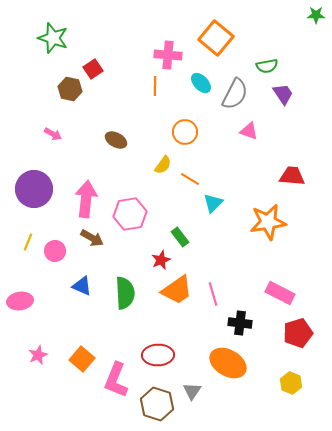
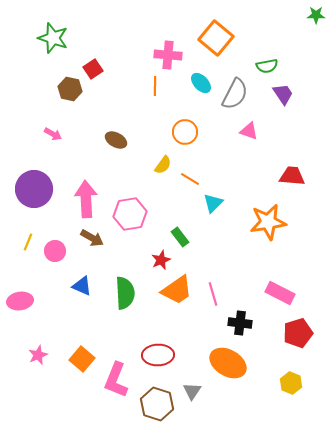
pink arrow at (86, 199): rotated 9 degrees counterclockwise
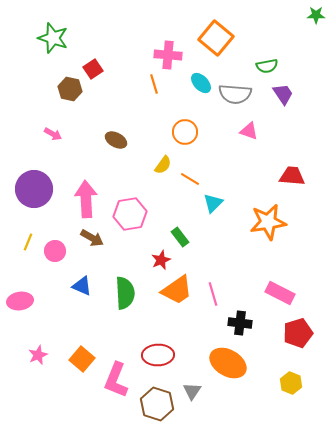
orange line at (155, 86): moved 1 px left, 2 px up; rotated 18 degrees counterclockwise
gray semicircle at (235, 94): rotated 68 degrees clockwise
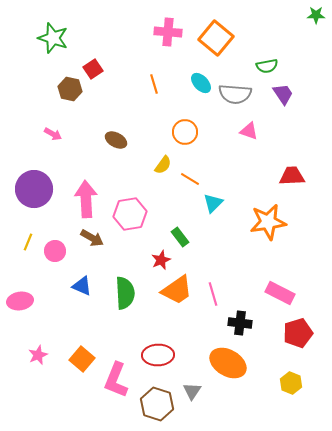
pink cross at (168, 55): moved 23 px up
red trapezoid at (292, 176): rotated 8 degrees counterclockwise
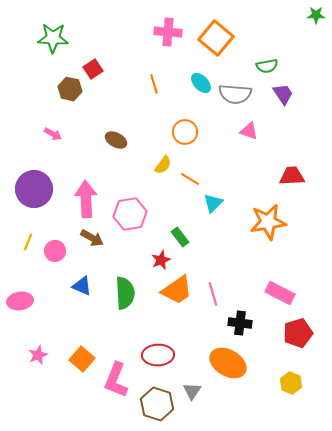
green star at (53, 38): rotated 16 degrees counterclockwise
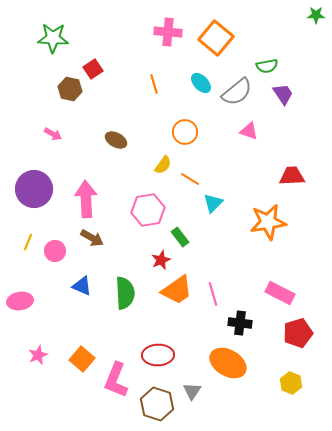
gray semicircle at (235, 94): moved 2 px right, 2 px up; rotated 44 degrees counterclockwise
pink hexagon at (130, 214): moved 18 px right, 4 px up
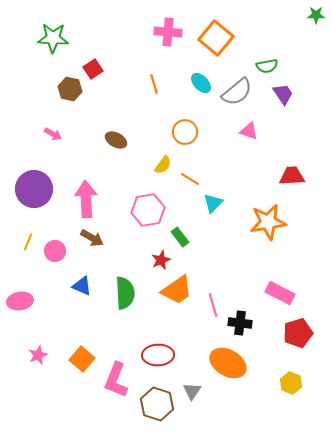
pink line at (213, 294): moved 11 px down
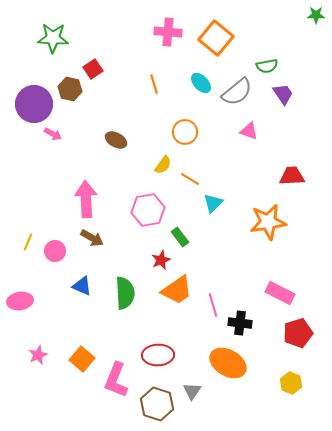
purple circle at (34, 189): moved 85 px up
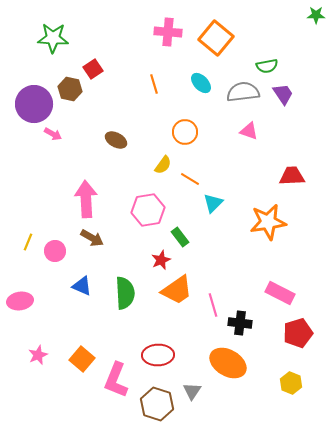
gray semicircle at (237, 92): moved 6 px right; rotated 148 degrees counterclockwise
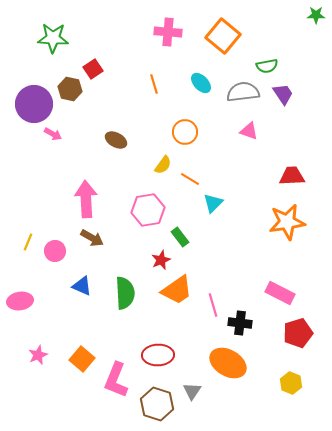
orange square at (216, 38): moved 7 px right, 2 px up
orange star at (268, 222): moved 19 px right
